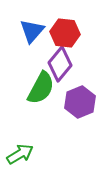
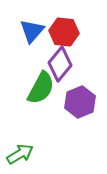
red hexagon: moved 1 px left, 1 px up
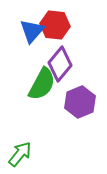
red hexagon: moved 9 px left, 7 px up
green semicircle: moved 1 px right, 4 px up
green arrow: rotated 20 degrees counterclockwise
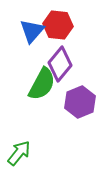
red hexagon: moved 3 px right
green arrow: moved 1 px left, 1 px up
